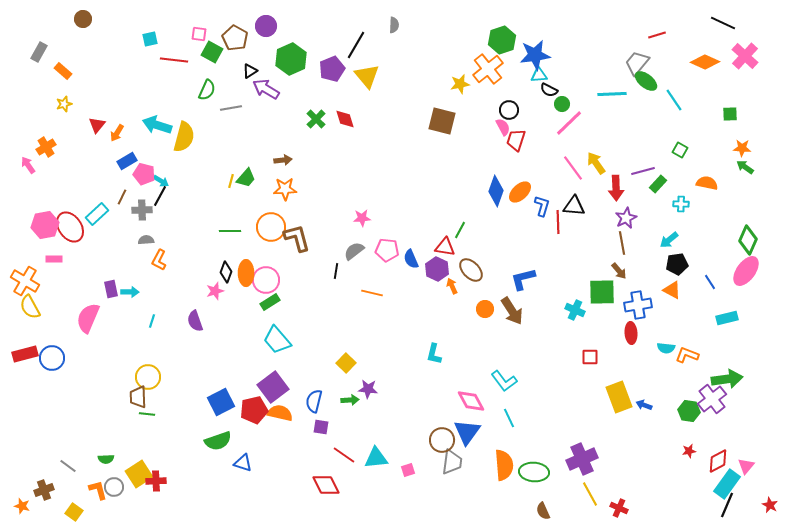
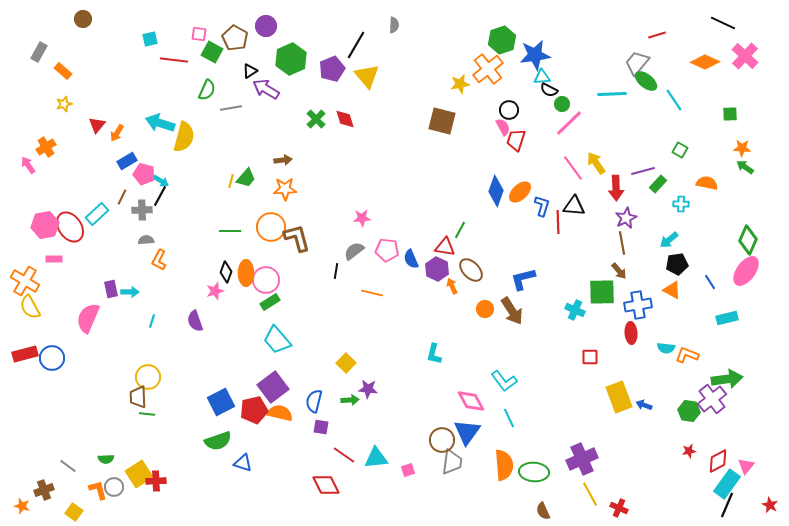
cyan triangle at (539, 75): moved 3 px right, 2 px down
cyan arrow at (157, 125): moved 3 px right, 2 px up
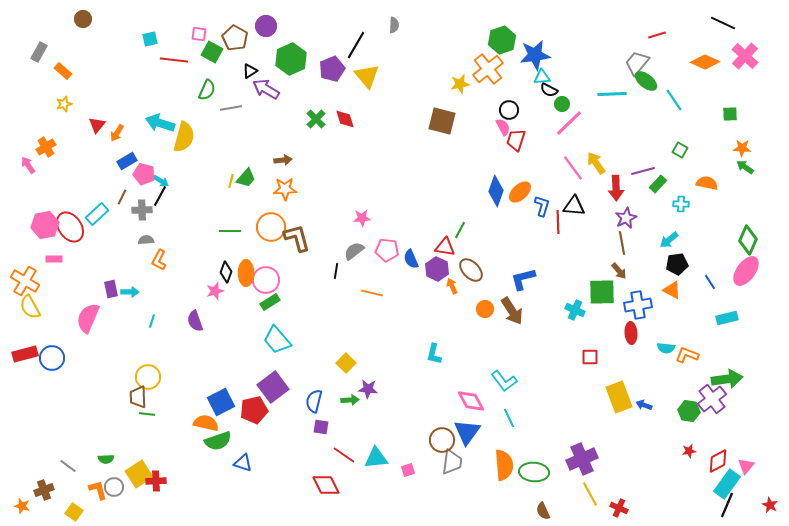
orange semicircle at (280, 413): moved 74 px left, 10 px down
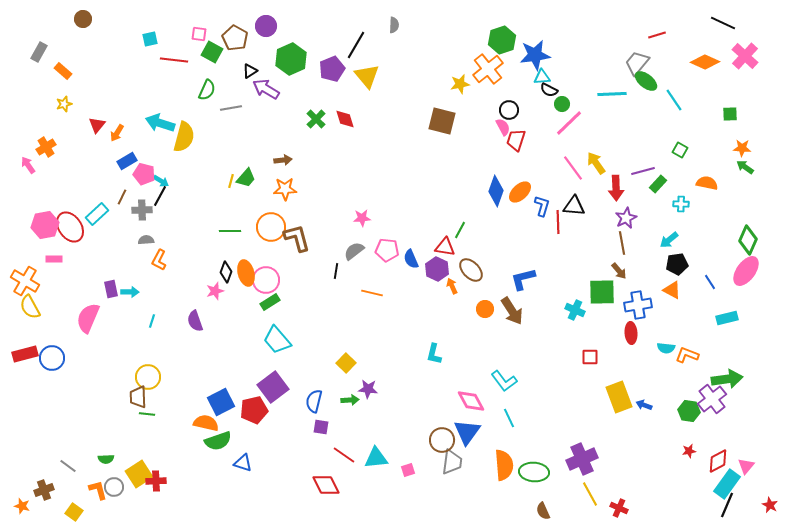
orange ellipse at (246, 273): rotated 15 degrees counterclockwise
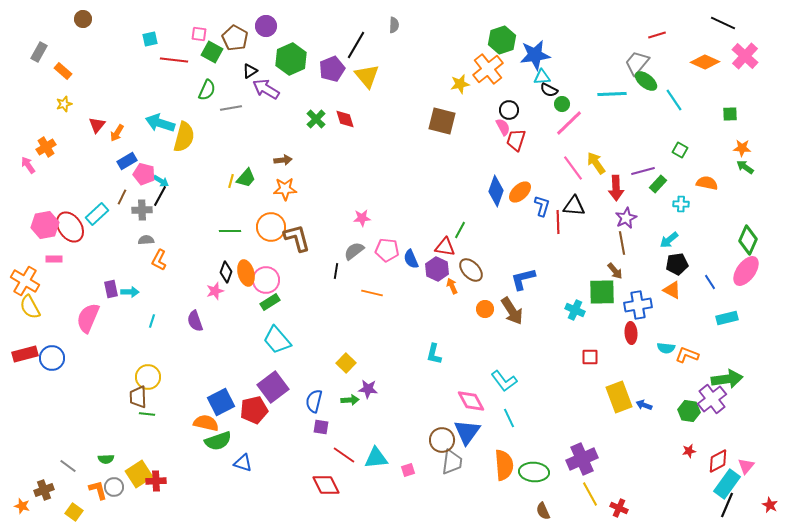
brown arrow at (619, 271): moved 4 px left
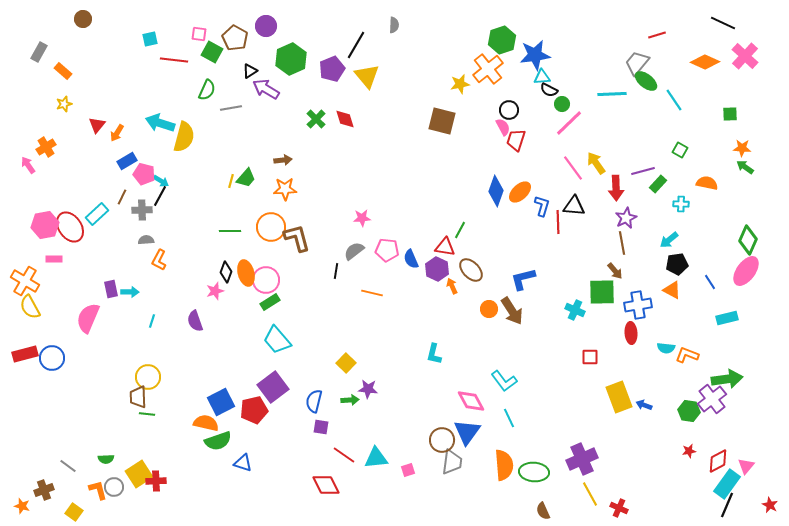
orange circle at (485, 309): moved 4 px right
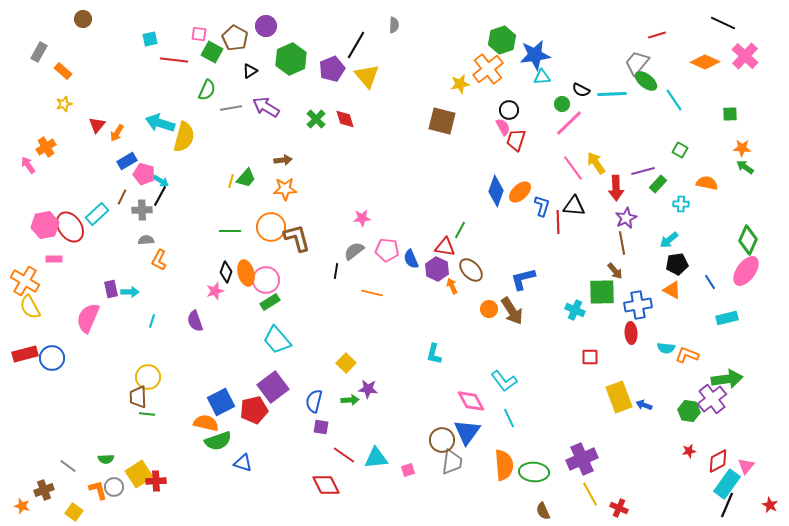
purple arrow at (266, 89): moved 18 px down
black semicircle at (549, 90): moved 32 px right
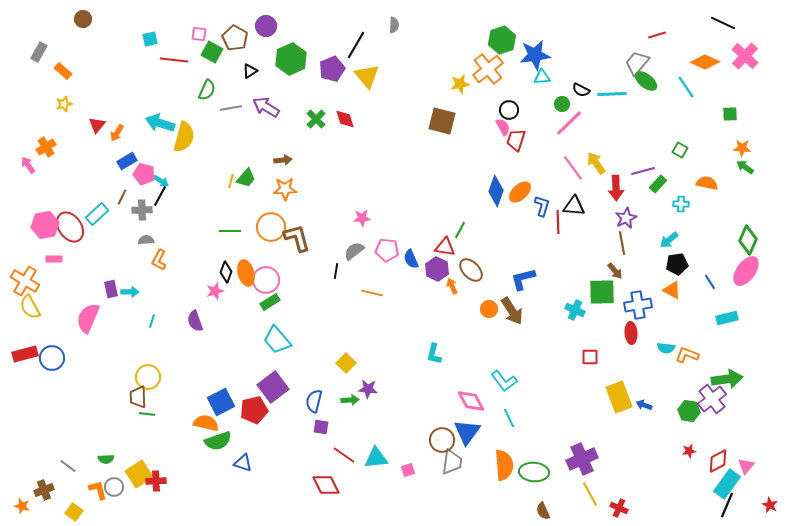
cyan line at (674, 100): moved 12 px right, 13 px up
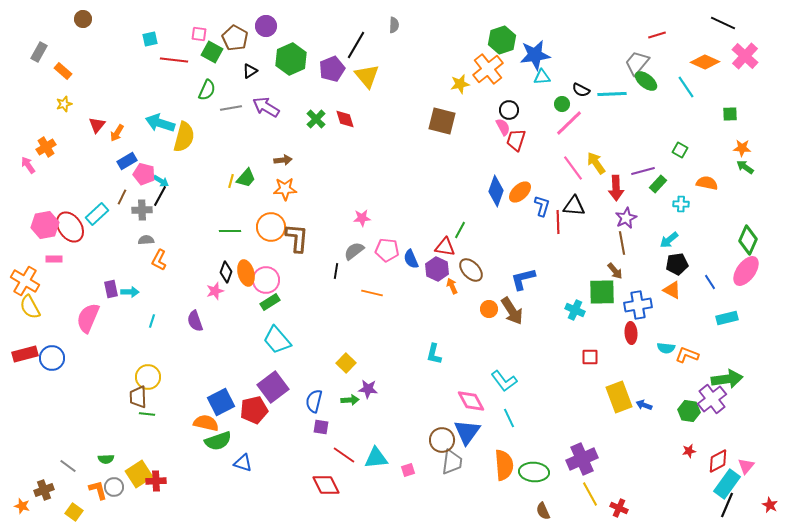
brown L-shape at (297, 238): rotated 20 degrees clockwise
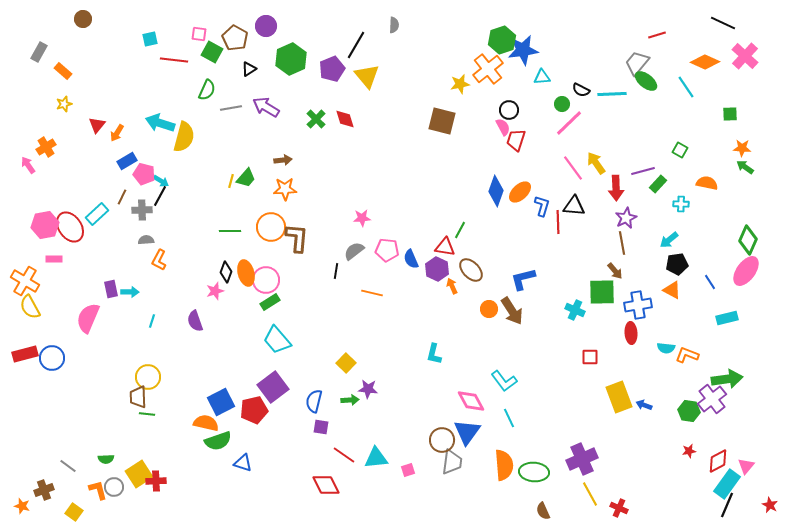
blue star at (535, 55): moved 12 px left, 5 px up
black triangle at (250, 71): moved 1 px left, 2 px up
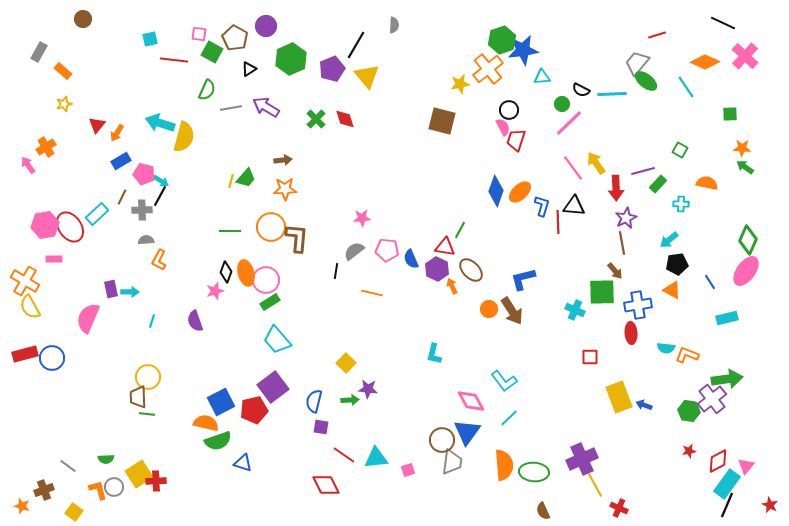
blue rectangle at (127, 161): moved 6 px left
cyan line at (509, 418): rotated 72 degrees clockwise
yellow line at (590, 494): moved 5 px right, 9 px up
